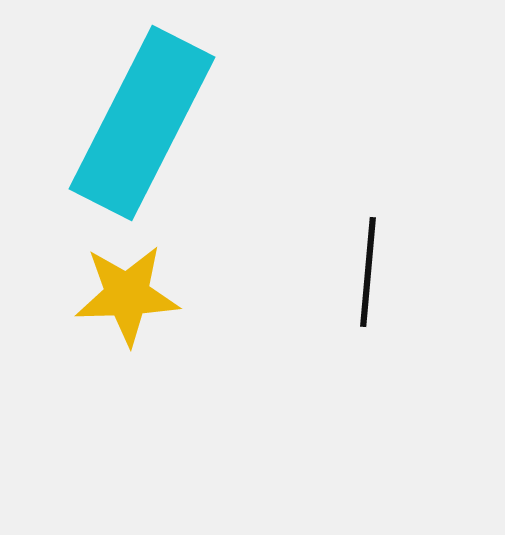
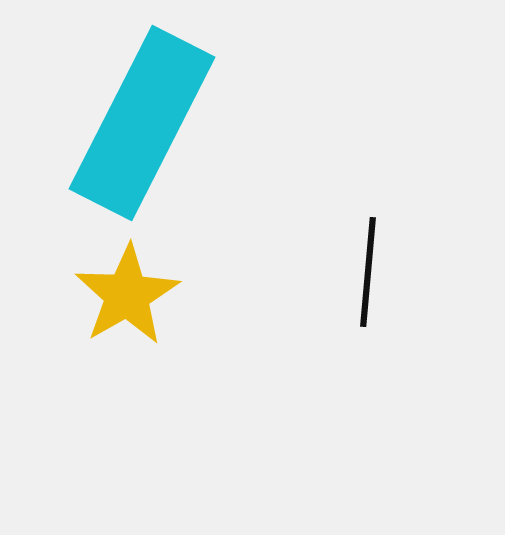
yellow star: rotated 28 degrees counterclockwise
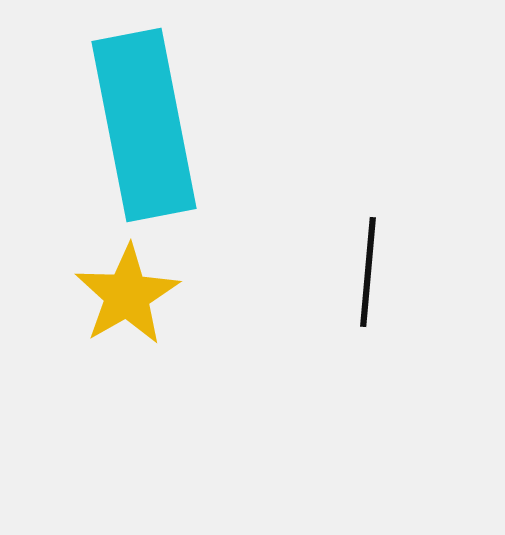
cyan rectangle: moved 2 px right, 2 px down; rotated 38 degrees counterclockwise
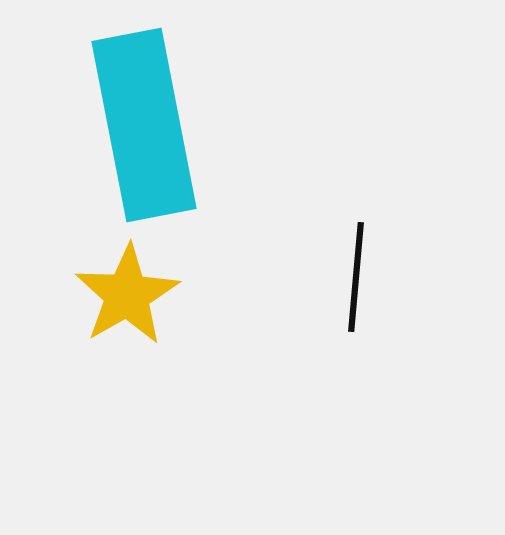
black line: moved 12 px left, 5 px down
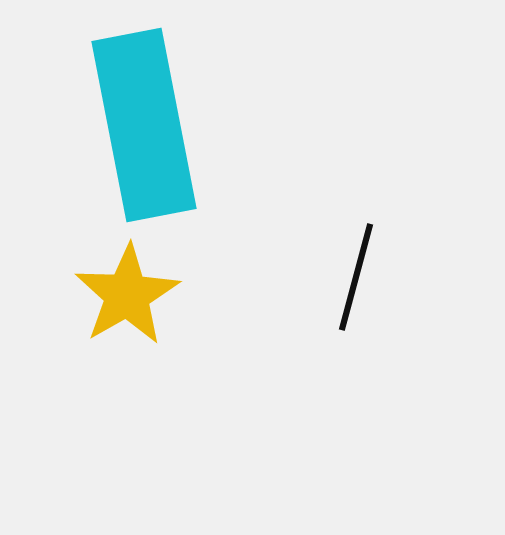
black line: rotated 10 degrees clockwise
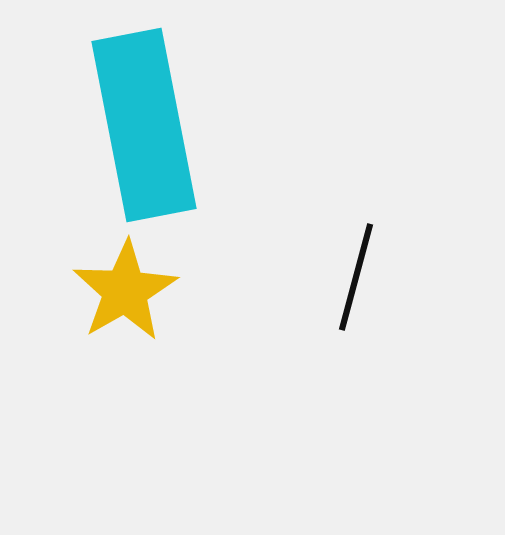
yellow star: moved 2 px left, 4 px up
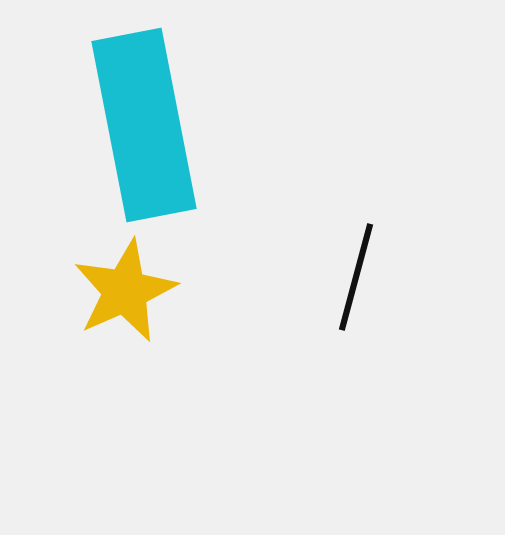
yellow star: rotated 6 degrees clockwise
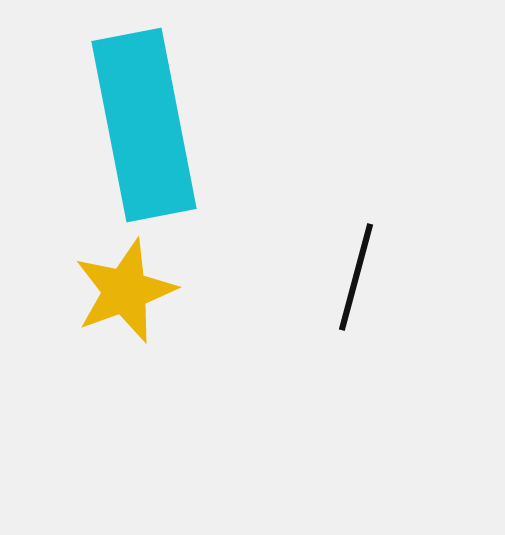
yellow star: rotated 4 degrees clockwise
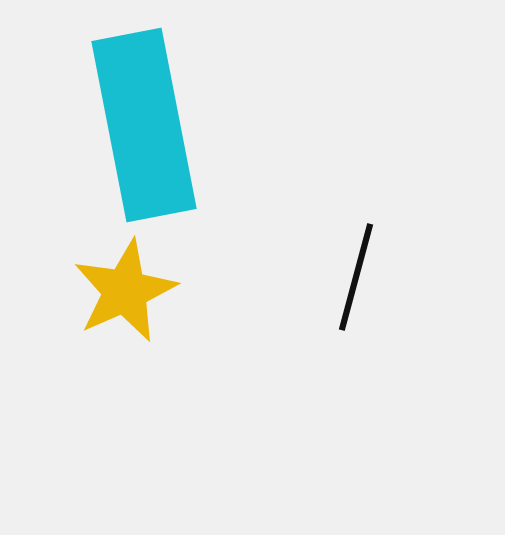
yellow star: rotated 4 degrees counterclockwise
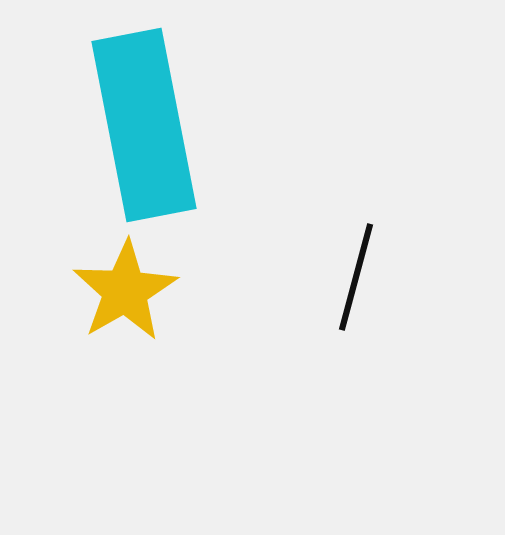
yellow star: rotated 6 degrees counterclockwise
